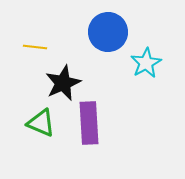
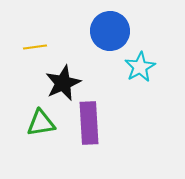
blue circle: moved 2 px right, 1 px up
yellow line: rotated 15 degrees counterclockwise
cyan star: moved 6 px left, 4 px down
green triangle: rotated 32 degrees counterclockwise
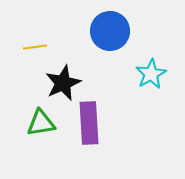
cyan star: moved 11 px right, 7 px down
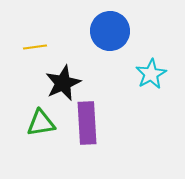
purple rectangle: moved 2 px left
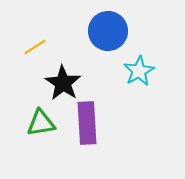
blue circle: moved 2 px left
yellow line: rotated 25 degrees counterclockwise
cyan star: moved 12 px left, 3 px up
black star: rotated 15 degrees counterclockwise
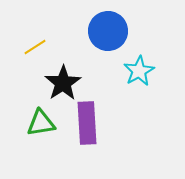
black star: rotated 6 degrees clockwise
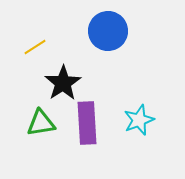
cyan star: moved 49 px down; rotated 8 degrees clockwise
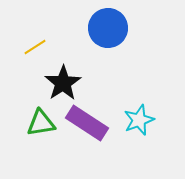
blue circle: moved 3 px up
purple rectangle: rotated 54 degrees counterclockwise
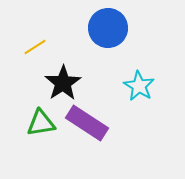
cyan star: moved 34 px up; rotated 20 degrees counterclockwise
